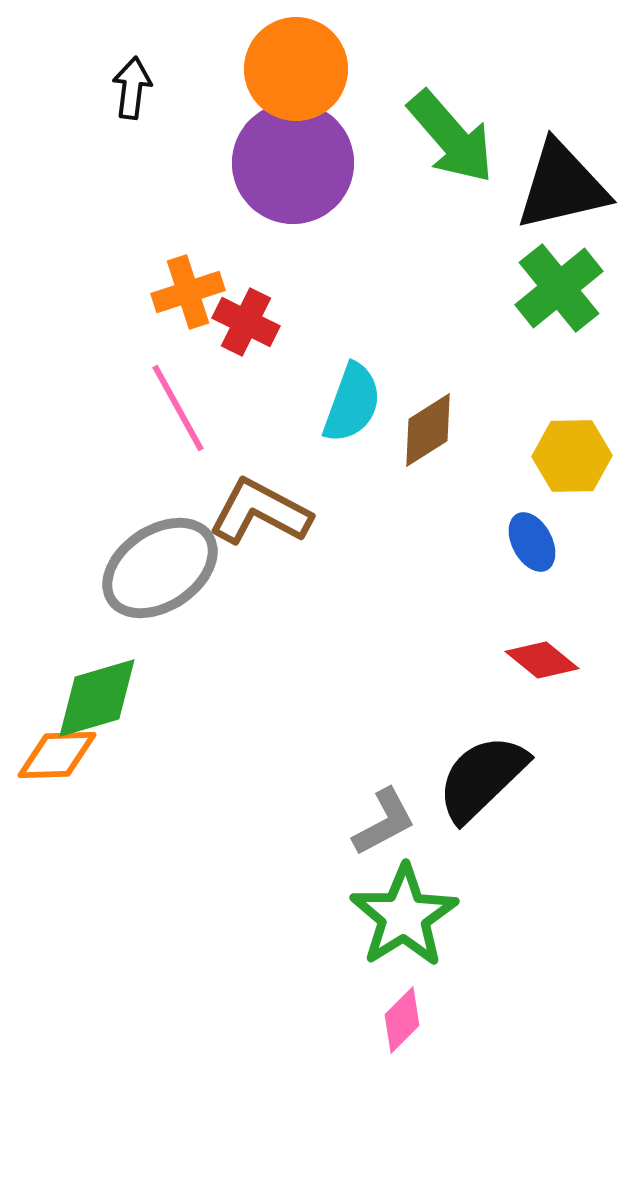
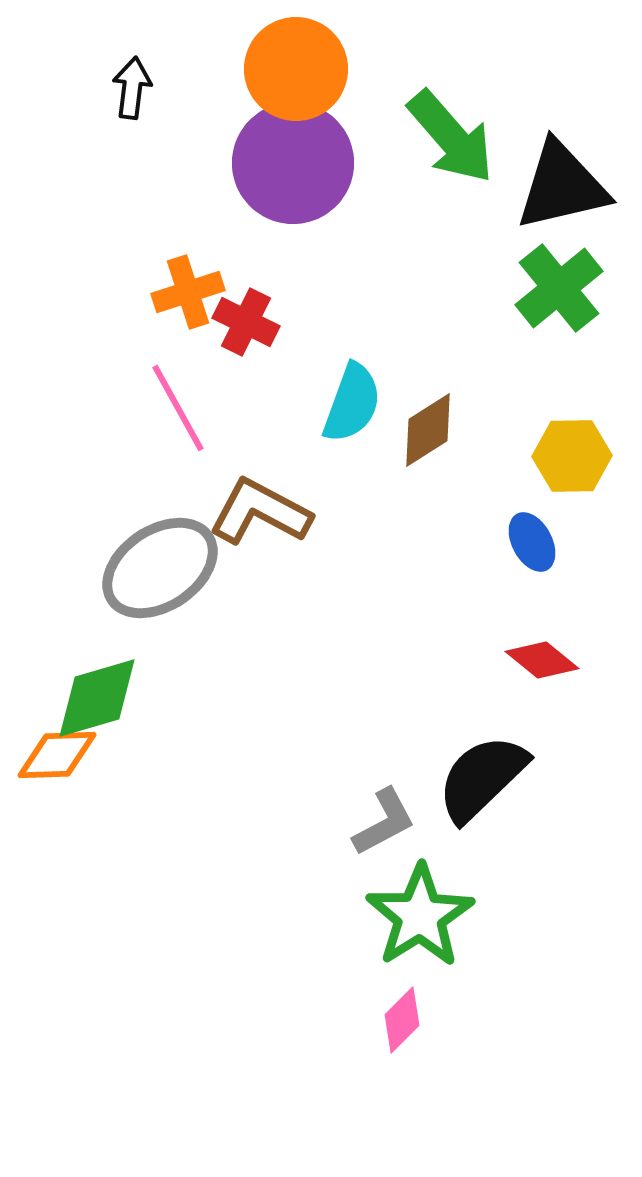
green star: moved 16 px right
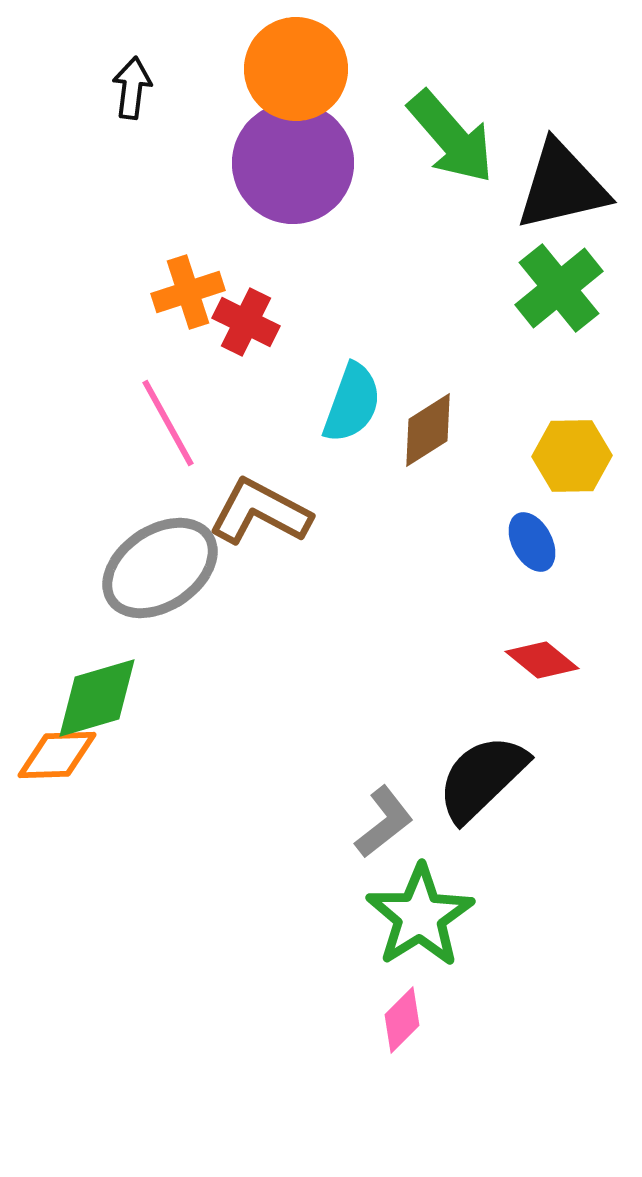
pink line: moved 10 px left, 15 px down
gray L-shape: rotated 10 degrees counterclockwise
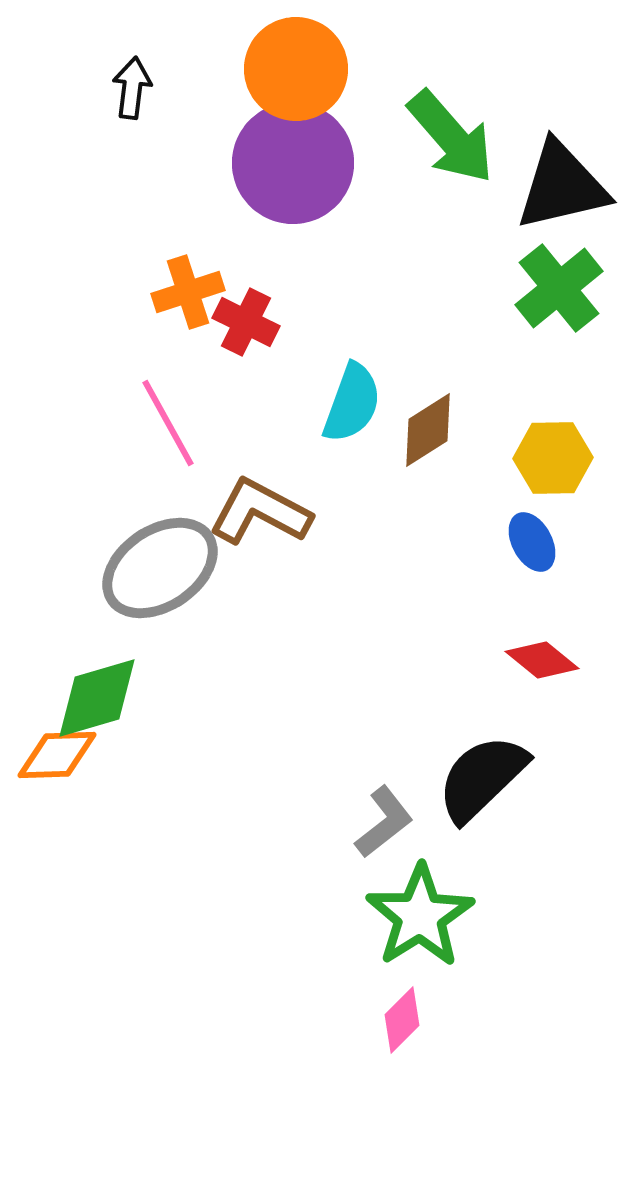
yellow hexagon: moved 19 px left, 2 px down
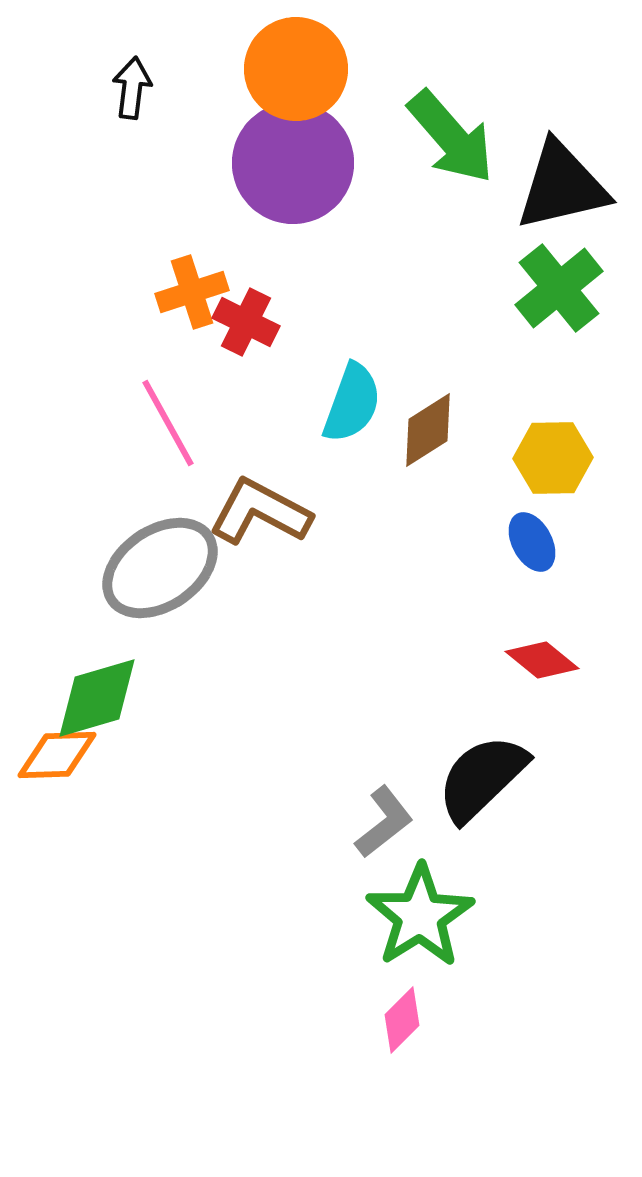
orange cross: moved 4 px right
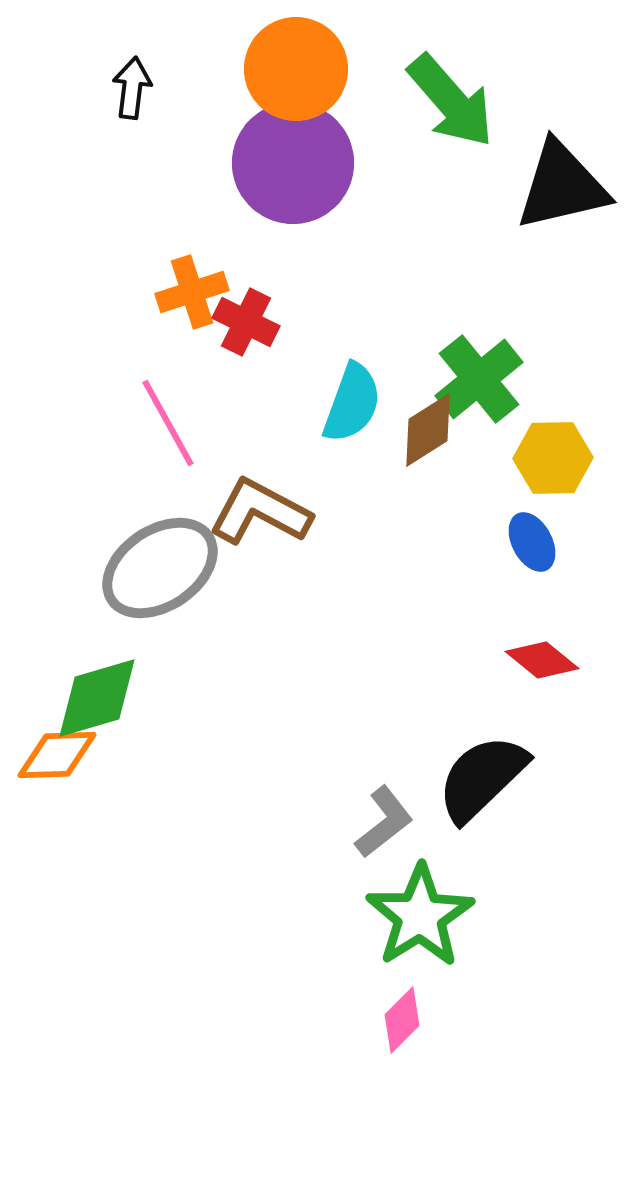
green arrow: moved 36 px up
green cross: moved 80 px left, 91 px down
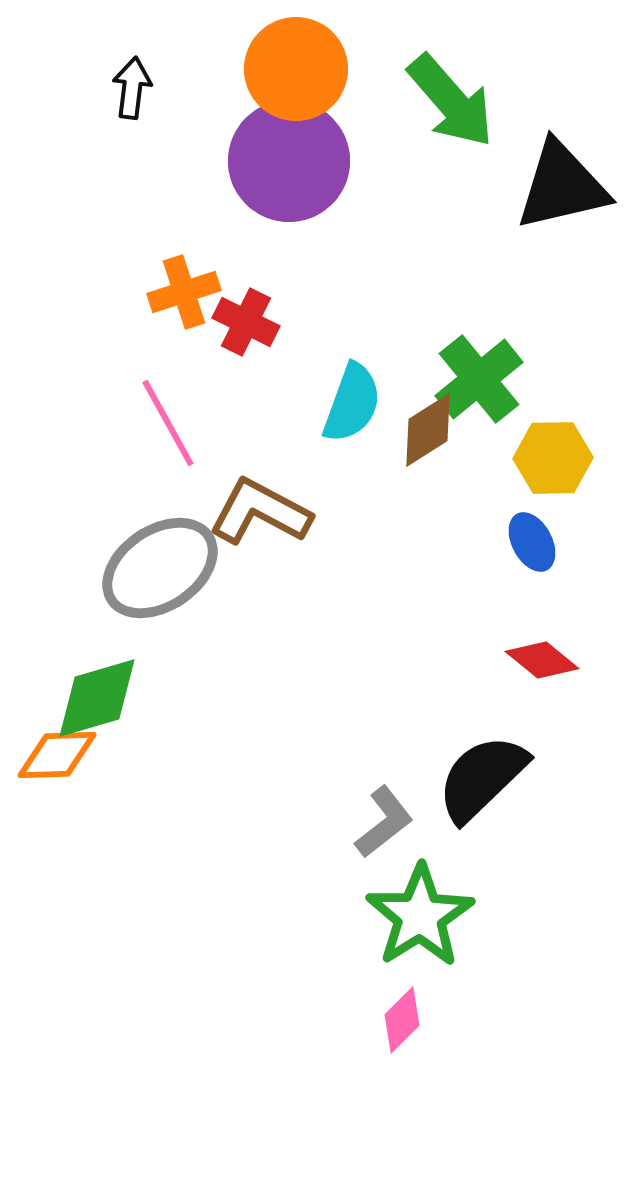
purple circle: moved 4 px left, 2 px up
orange cross: moved 8 px left
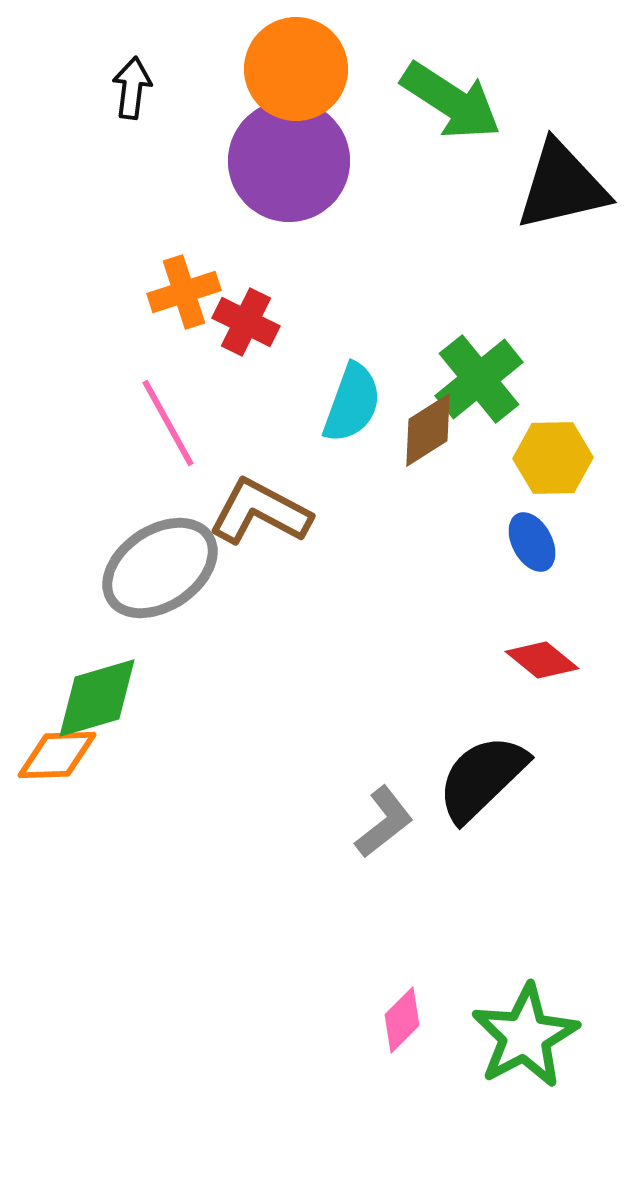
green arrow: rotated 16 degrees counterclockwise
green star: moved 105 px right, 120 px down; rotated 4 degrees clockwise
